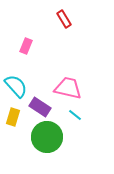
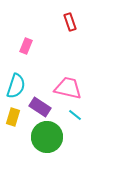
red rectangle: moved 6 px right, 3 px down; rotated 12 degrees clockwise
cyan semicircle: rotated 60 degrees clockwise
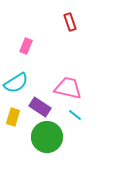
cyan semicircle: moved 3 px up; rotated 40 degrees clockwise
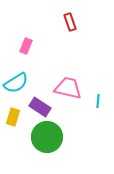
cyan line: moved 23 px right, 14 px up; rotated 56 degrees clockwise
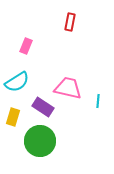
red rectangle: rotated 30 degrees clockwise
cyan semicircle: moved 1 px right, 1 px up
purple rectangle: moved 3 px right
green circle: moved 7 px left, 4 px down
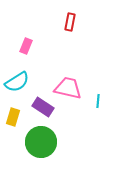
green circle: moved 1 px right, 1 px down
